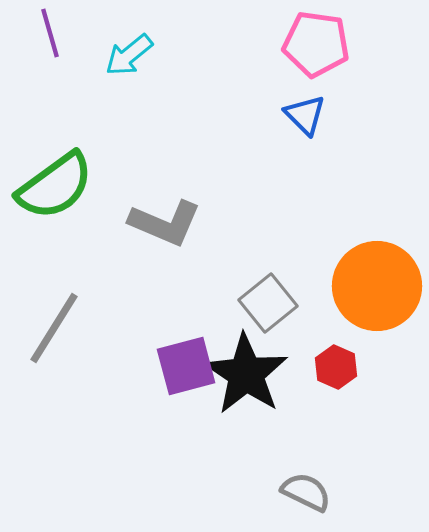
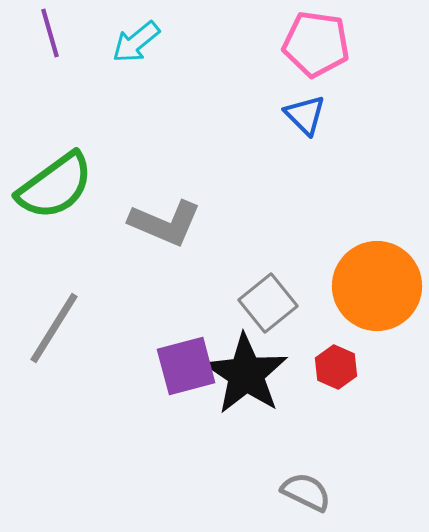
cyan arrow: moved 7 px right, 13 px up
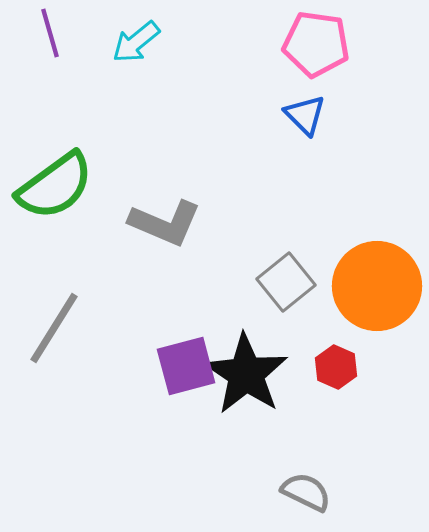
gray square: moved 18 px right, 21 px up
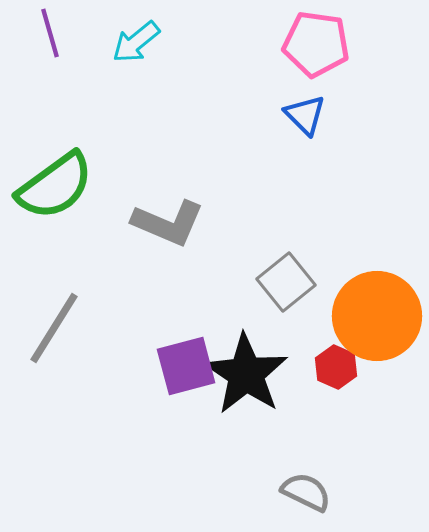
gray L-shape: moved 3 px right
orange circle: moved 30 px down
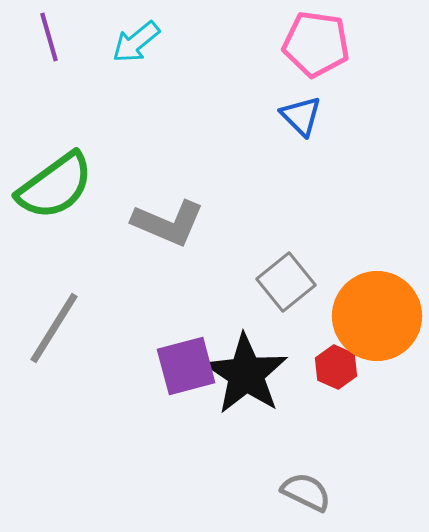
purple line: moved 1 px left, 4 px down
blue triangle: moved 4 px left, 1 px down
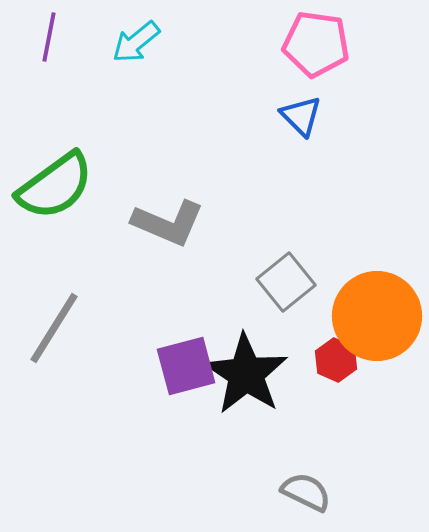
purple line: rotated 27 degrees clockwise
red hexagon: moved 7 px up
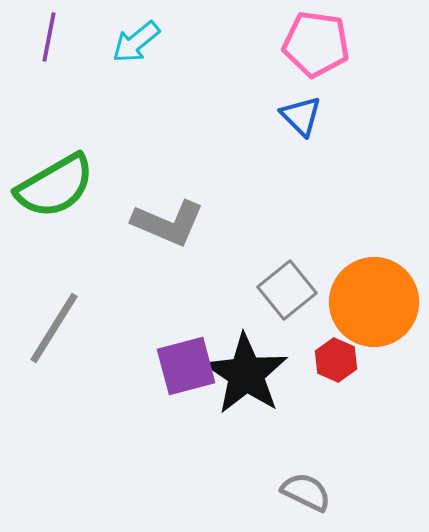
green semicircle: rotated 6 degrees clockwise
gray square: moved 1 px right, 8 px down
orange circle: moved 3 px left, 14 px up
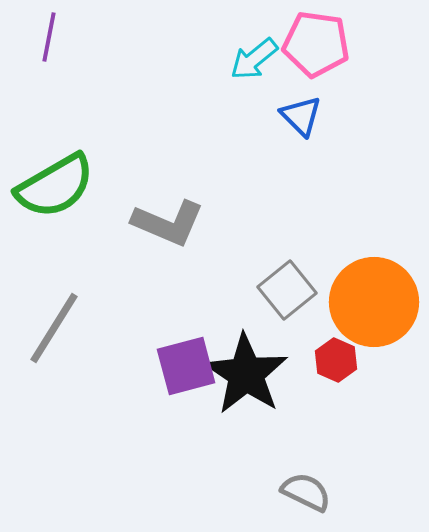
cyan arrow: moved 118 px right, 17 px down
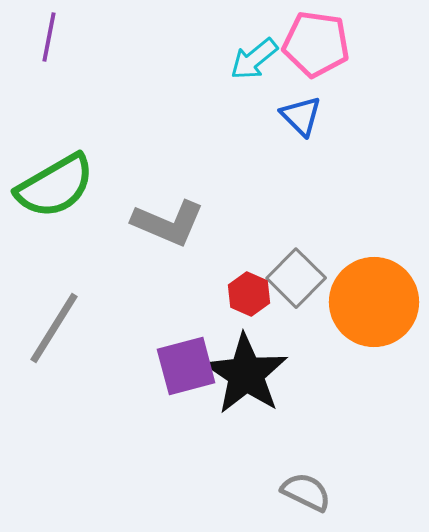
gray square: moved 9 px right, 12 px up; rotated 6 degrees counterclockwise
red hexagon: moved 87 px left, 66 px up
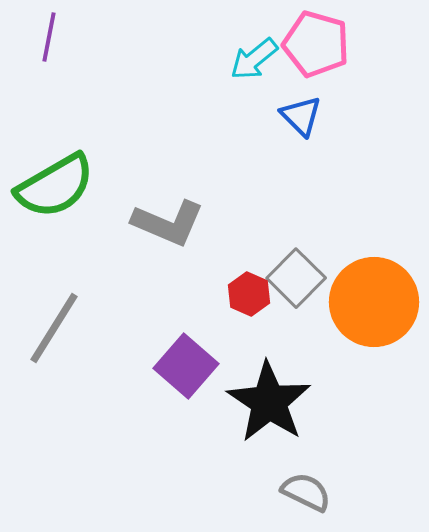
pink pentagon: rotated 8 degrees clockwise
purple square: rotated 34 degrees counterclockwise
black star: moved 23 px right, 28 px down
